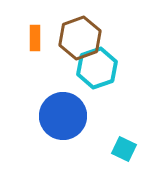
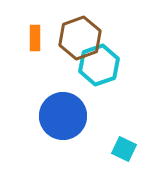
cyan hexagon: moved 2 px right, 3 px up
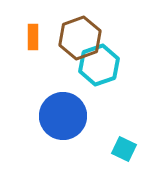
orange rectangle: moved 2 px left, 1 px up
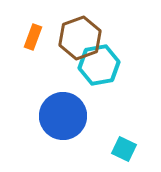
orange rectangle: rotated 20 degrees clockwise
cyan hexagon: rotated 9 degrees clockwise
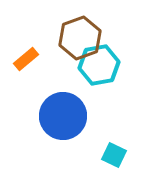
orange rectangle: moved 7 px left, 22 px down; rotated 30 degrees clockwise
cyan square: moved 10 px left, 6 px down
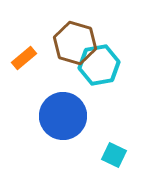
brown hexagon: moved 5 px left, 5 px down; rotated 24 degrees counterclockwise
orange rectangle: moved 2 px left, 1 px up
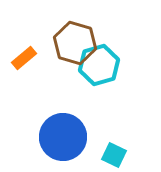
cyan hexagon: rotated 6 degrees counterclockwise
blue circle: moved 21 px down
